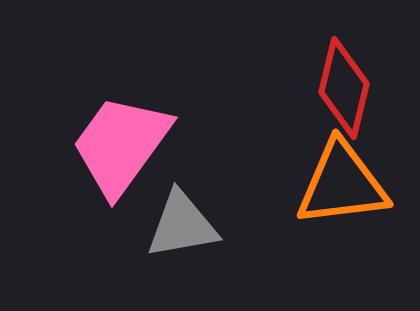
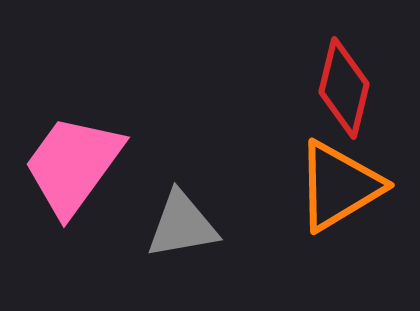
pink trapezoid: moved 48 px left, 20 px down
orange triangle: moved 3 px left, 2 px down; rotated 24 degrees counterclockwise
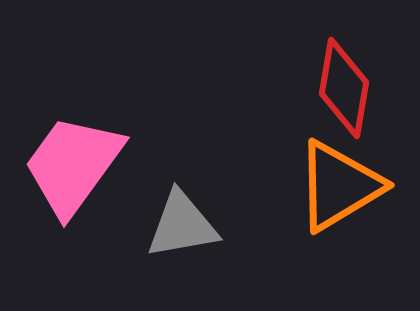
red diamond: rotated 4 degrees counterclockwise
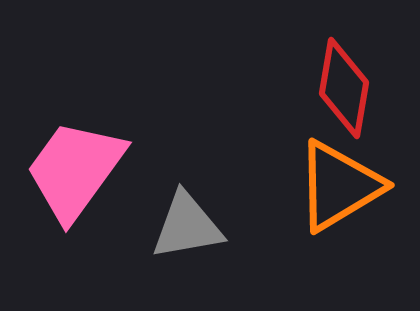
pink trapezoid: moved 2 px right, 5 px down
gray triangle: moved 5 px right, 1 px down
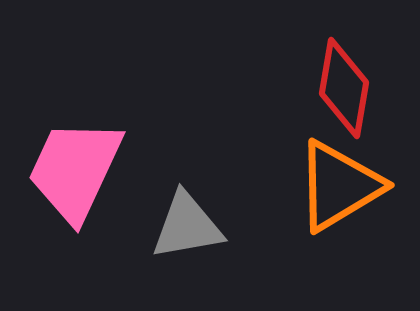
pink trapezoid: rotated 11 degrees counterclockwise
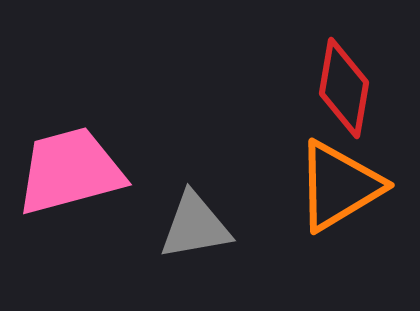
pink trapezoid: moved 5 px left, 1 px down; rotated 50 degrees clockwise
gray triangle: moved 8 px right
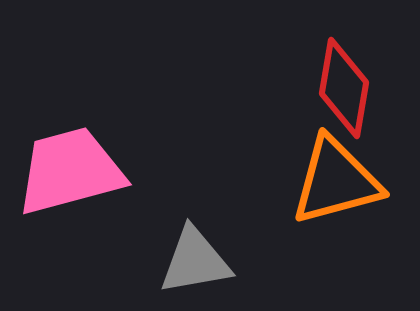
orange triangle: moved 3 px left, 5 px up; rotated 16 degrees clockwise
gray triangle: moved 35 px down
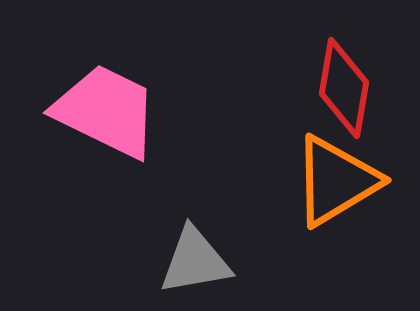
pink trapezoid: moved 36 px right, 60 px up; rotated 41 degrees clockwise
orange triangle: rotated 16 degrees counterclockwise
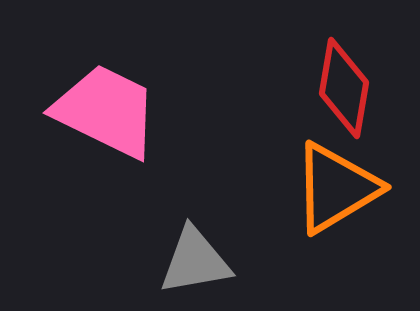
orange triangle: moved 7 px down
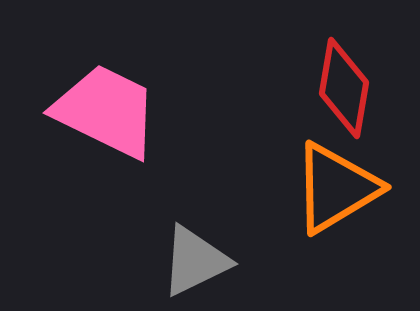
gray triangle: rotated 16 degrees counterclockwise
